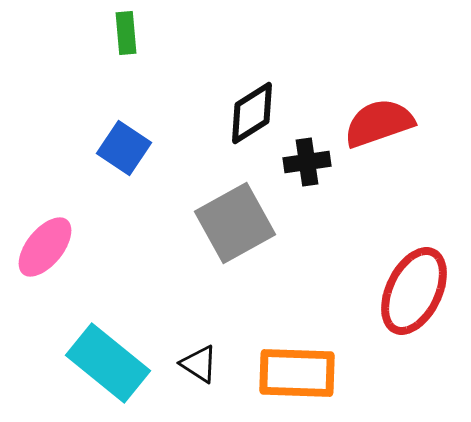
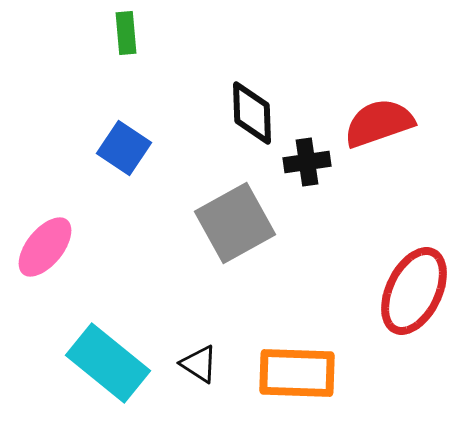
black diamond: rotated 60 degrees counterclockwise
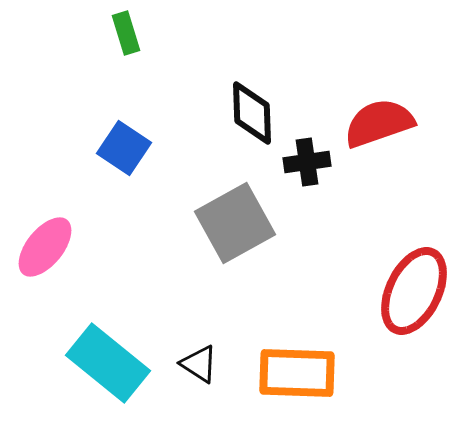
green rectangle: rotated 12 degrees counterclockwise
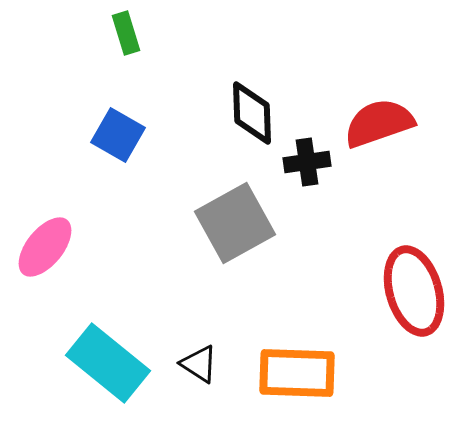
blue square: moved 6 px left, 13 px up; rotated 4 degrees counterclockwise
red ellipse: rotated 42 degrees counterclockwise
